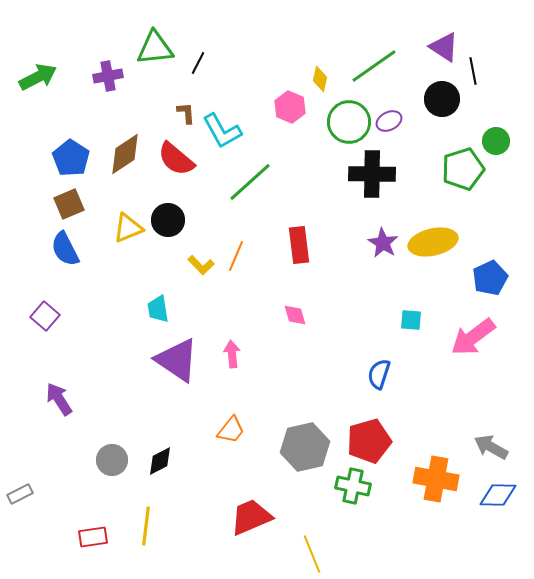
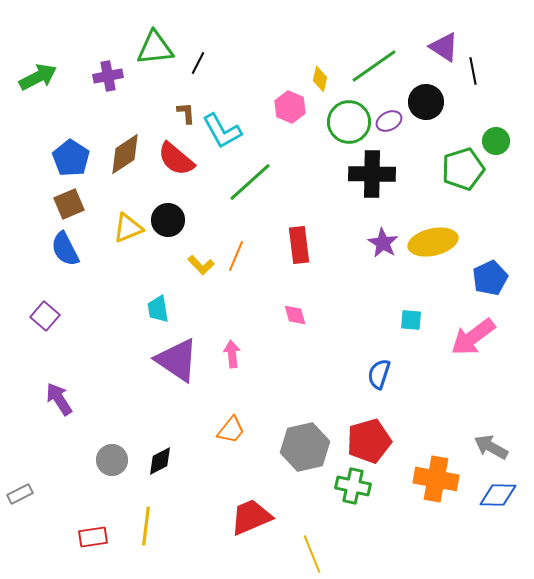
black circle at (442, 99): moved 16 px left, 3 px down
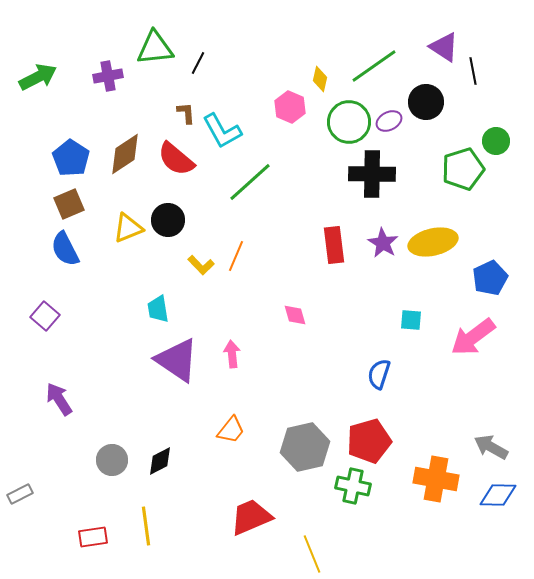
red rectangle at (299, 245): moved 35 px right
yellow line at (146, 526): rotated 15 degrees counterclockwise
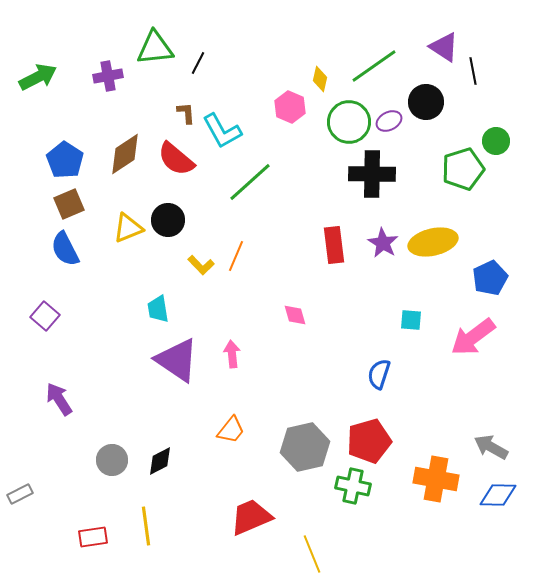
blue pentagon at (71, 158): moved 6 px left, 2 px down
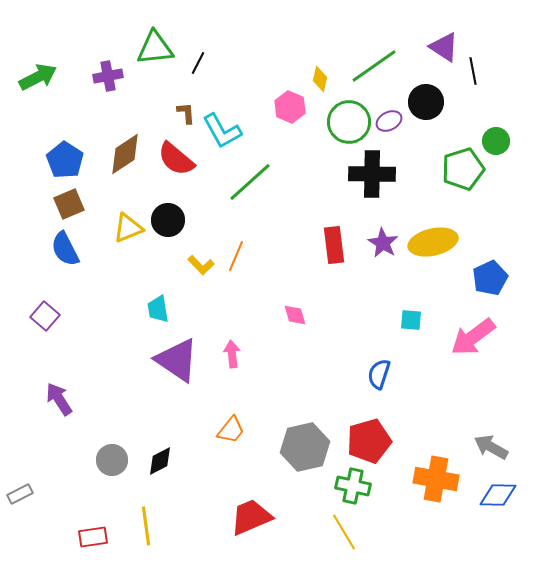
yellow line at (312, 554): moved 32 px right, 22 px up; rotated 9 degrees counterclockwise
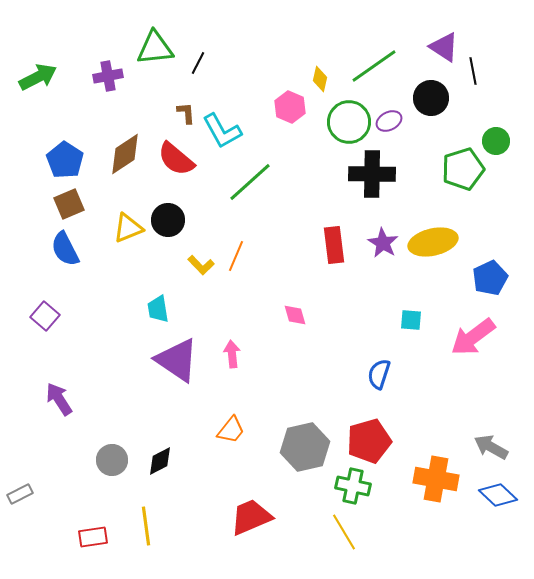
black circle at (426, 102): moved 5 px right, 4 px up
blue diamond at (498, 495): rotated 42 degrees clockwise
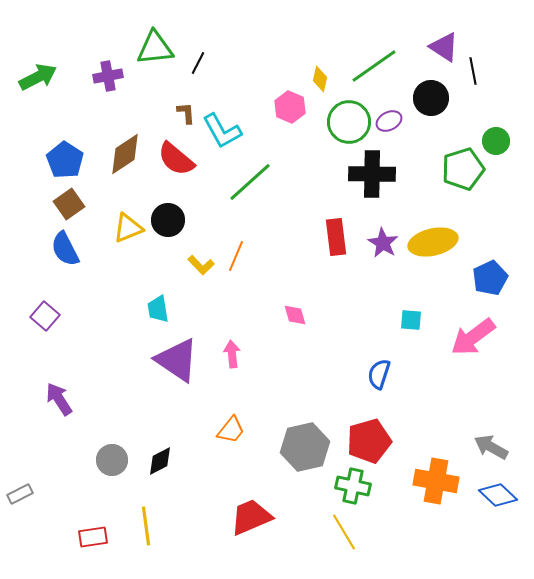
brown square at (69, 204): rotated 12 degrees counterclockwise
red rectangle at (334, 245): moved 2 px right, 8 px up
orange cross at (436, 479): moved 2 px down
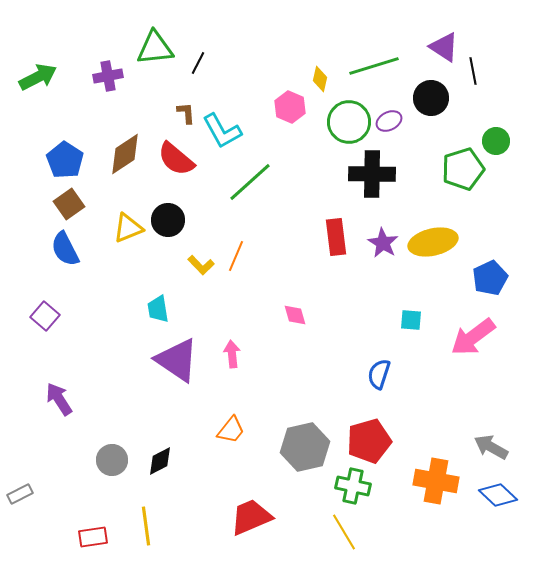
green line at (374, 66): rotated 18 degrees clockwise
